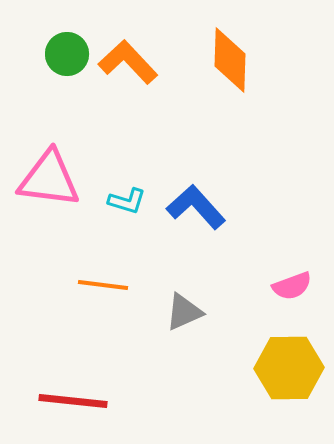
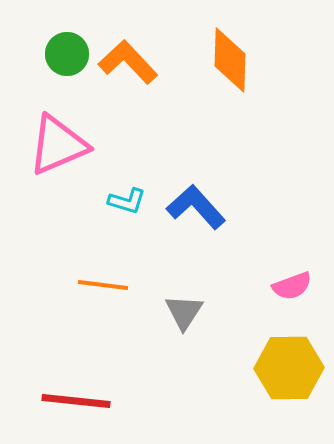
pink triangle: moved 9 px right, 34 px up; rotated 30 degrees counterclockwise
gray triangle: rotated 33 degrees counterclockwise
red line: moved 3 px right
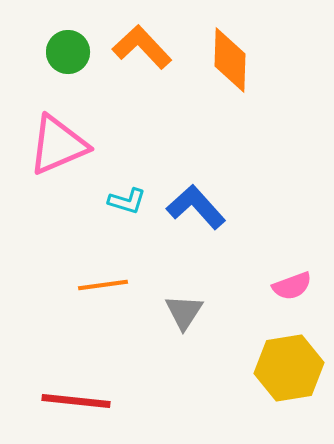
green circle: moved 1 px right, 2 px up
orange L-shape: moved 14 px right, 15 px up
orange line: rotated 15 degrees counterclockwise
yellow hexagon: rotated 8 degrees counterclockwise
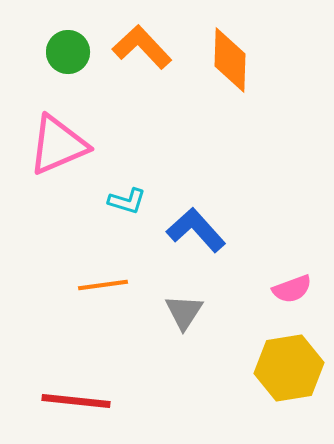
blue L-shape: moved 23 px down
pink semicircle: moved 3 px down
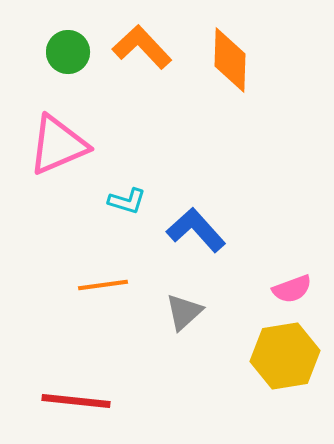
gray triangle: rotated 15 degrees clockwise
yellow hexagon: moved 4 px left, 12 px up
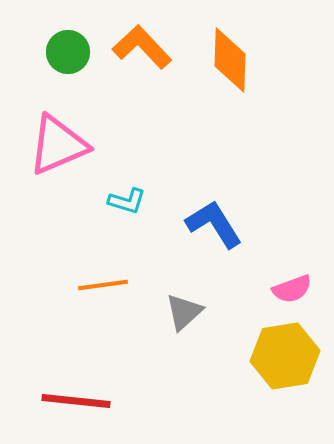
blue L-shape: moved 18 px right, 6 px up; rotated 10 degrees clockwise
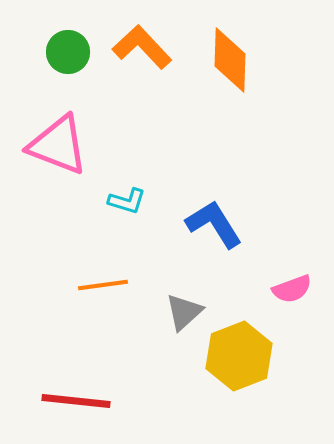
pink triangle: rotated 44 degrees clockwise
yellow hexagon: moved 46 px left; rotated 12 degrees counterclockwise
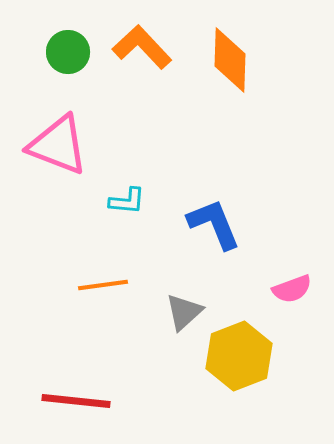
cyan L-shape: rotated 12 degrees counterclockwise
blue L-shape: rotated 10 degrees clockwise
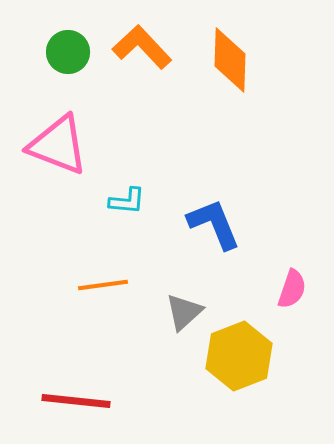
pink semicircle: rotated 51 degrees counterclockwise
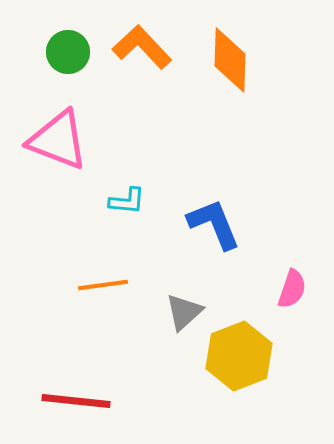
pink triangle: moved 5 px up
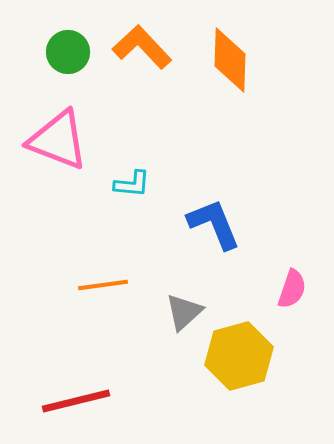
cyan L-shape: moved 5 px right, 17 px up
yellow hexagon: rotated 6 degrees clockwise
red line: rotated 20 degrees counterclockwise
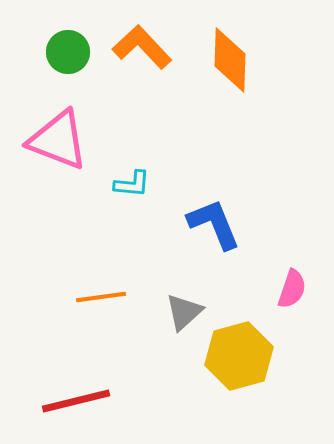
orange line: moved 2 px left, 12 px down
